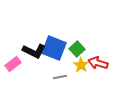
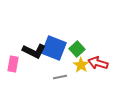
pink rectangle: rotated 42 degrees counterclockwise
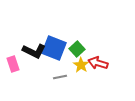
pink rectangle: rotated 28 degrees counterclockwise
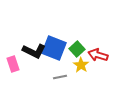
red arrow: moved 8 px up
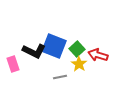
blue square: moved 2 px up
yellow star: moved 2 px left, 1 px up
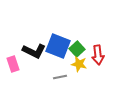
blue square: moved 4 px right
red arrow: rotated 114 degrees counterclockwise
yellow star: rotated 21 degrees counterclockwise
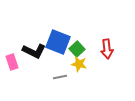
blue square: moved 4 px up
red arrow: moved 9 px right, 6 px up
pink rectangle: moved 1 px left, 2 px up
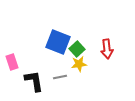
black L-shape: moved 30 px down; rotated 125 degrees counterclockwise
yellow star: rotated 21 degrees counterclockwise
